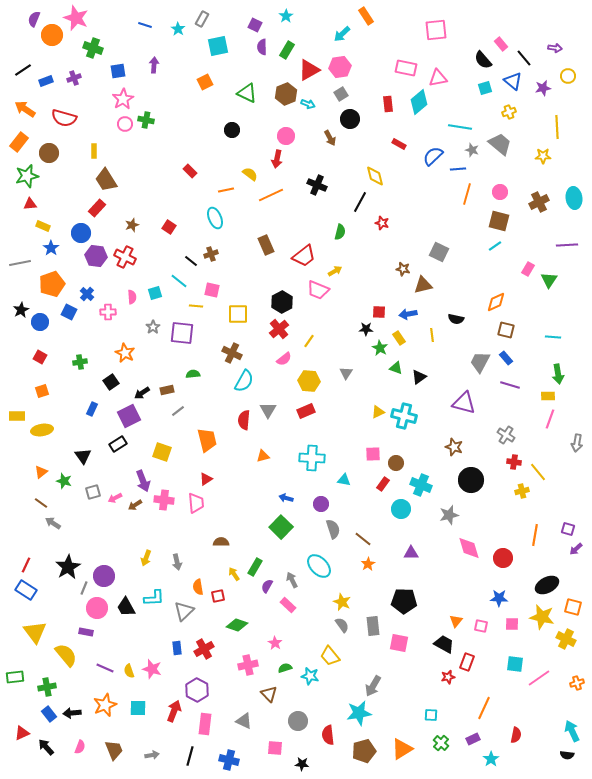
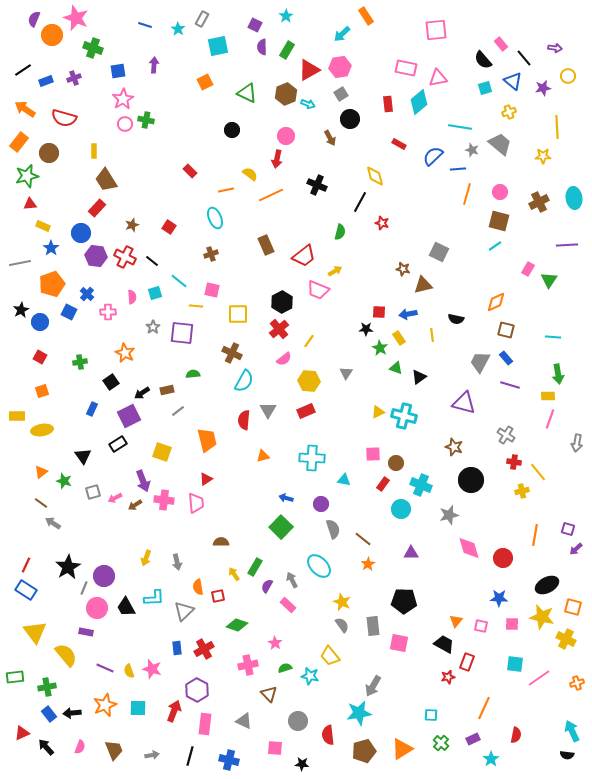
black line at (191, 261): moved 39 px left
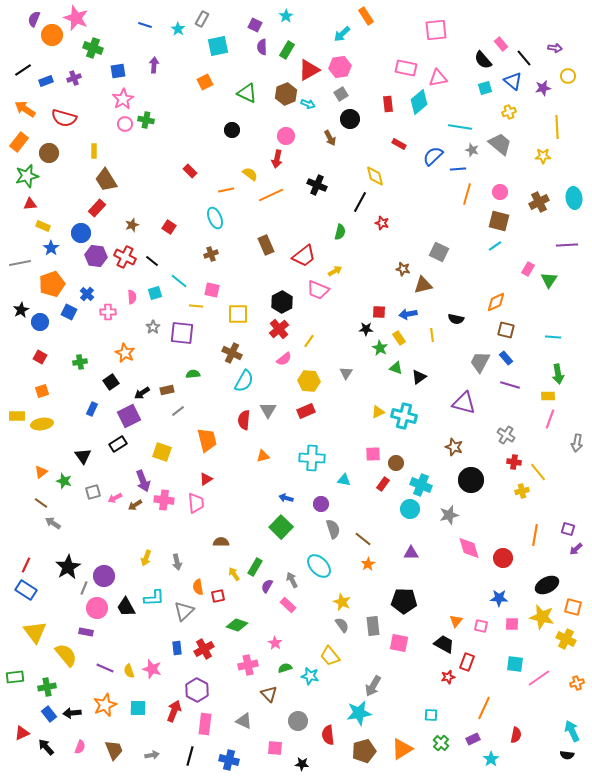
yellow ellipse at (42, 430): moved 6 px up
cyan circle at (401, 509): moved 9 px right
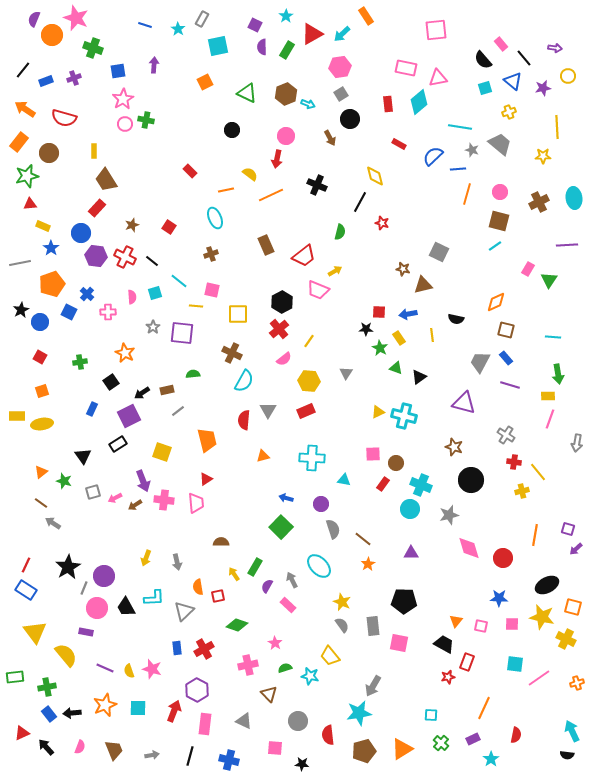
black line at (23, 70): rotated 18 degrees counterclockwise
red triangle at (309, 70): moved 3 px right, 36 px up
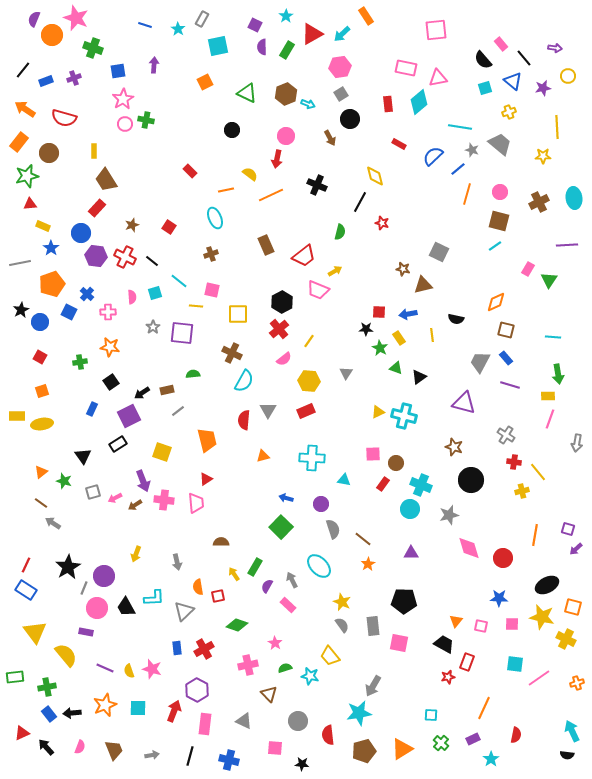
blue line at (458, 169): rotated 35 degrees counterclockwise
orange star at (125, 353): moved 15 px left, 6 px up; rotated 18 degrees counterclockwise
yellow arrow at (146, 558): moved 10 px left, 4 px up
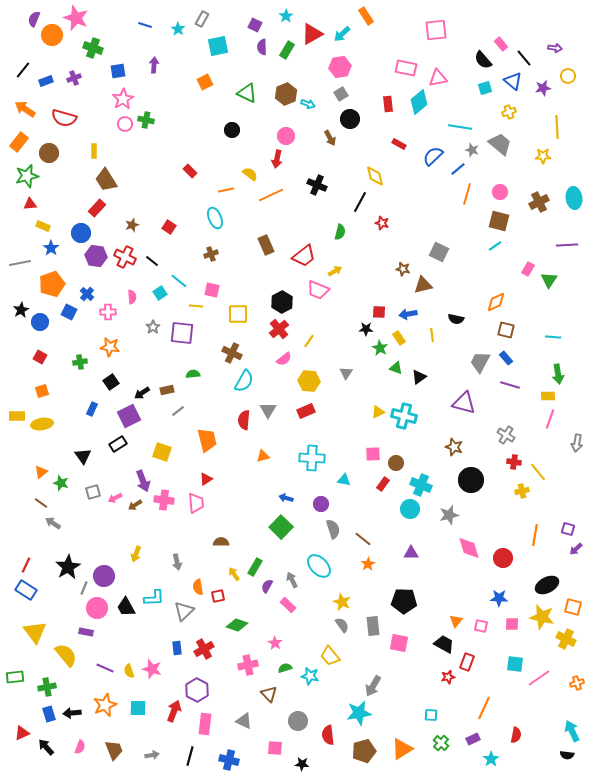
cyan square at (155, 293): moved 5 px right; rotated 16 degrees counterclockwise
green star at (64, 481): moved 3 px left, 2 px down
blue rectangle at (49, 714): rotated 21 degrees clockwise
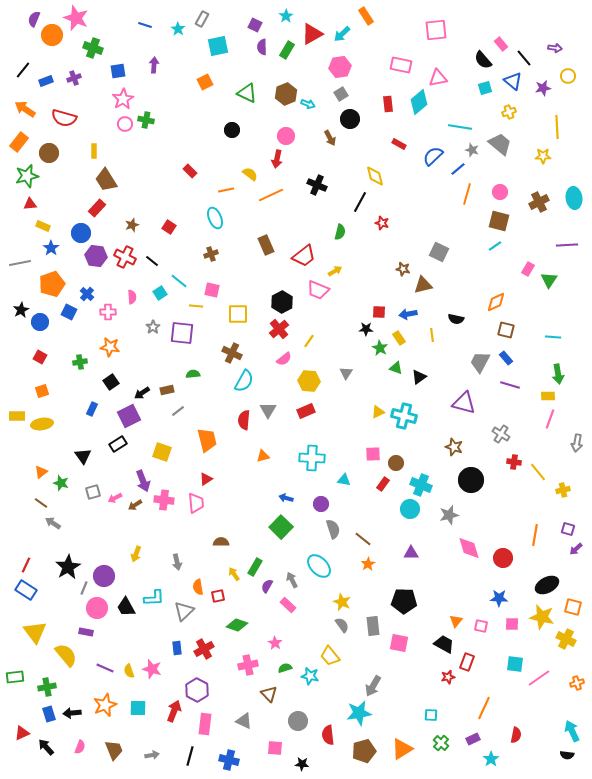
pink rectangle at (406, 68): moved 5 px left, 3 px up
gray cross at (506, 435): moved 5 px left, 1 px up
yellow cross at (522, 491): moved 41 px right, 1 px up
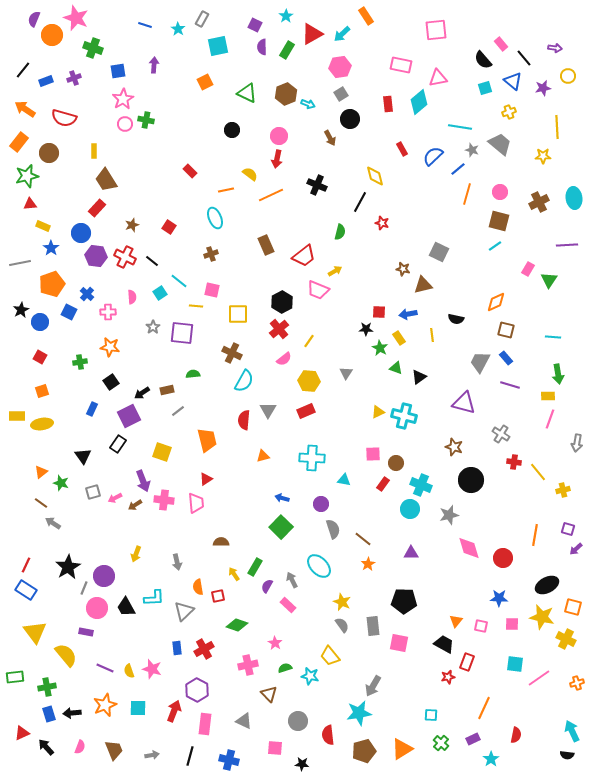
pink circle at (286, 136): moved 7 px left
red rectangle at (399, 144): moved 3 px right, 5 px down; rotated 32 degrees clockwise
black rectangle at (118, 444): rotated 24 degrees counterclockwise
blue arrow at (286, 498): moved 4 px left
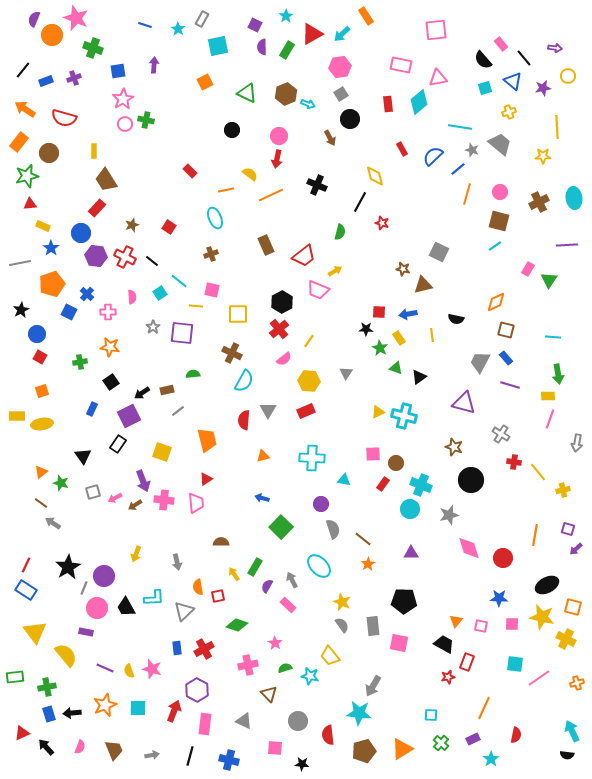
blue circle at (40, 322): moved 3 px left, 12 px down
blue arrow at (282, 498): moved 20 px left
cyan star at (359, 713): rotated 15 degrees clockwise
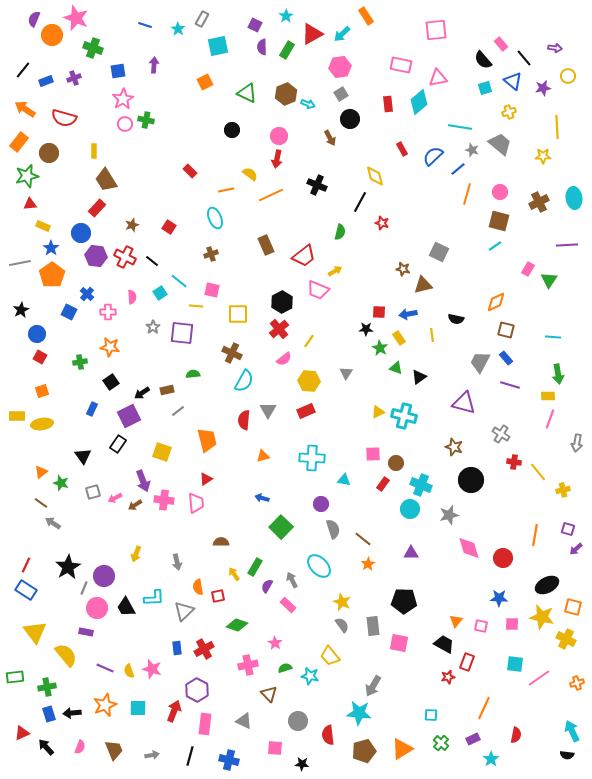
orange pentagon at (52, 284): moved 9 px up; rotated 15 degrees counterclockwise
